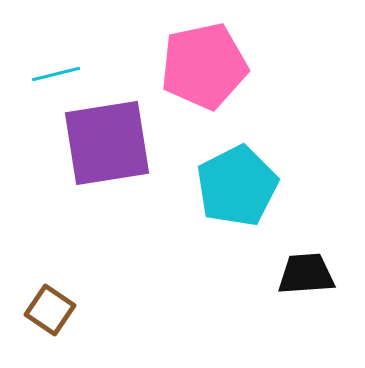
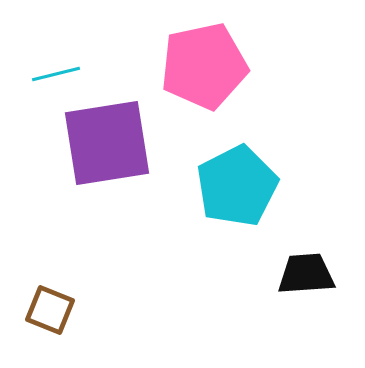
brown square: rotated 12 degrees counterclockwise
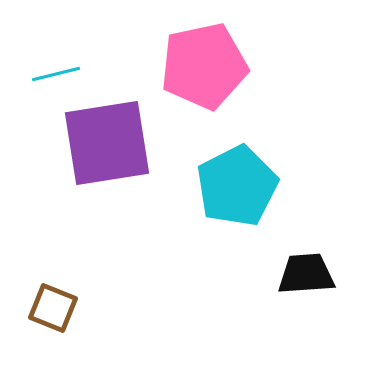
brown square: moved 3 px right, 2 px up
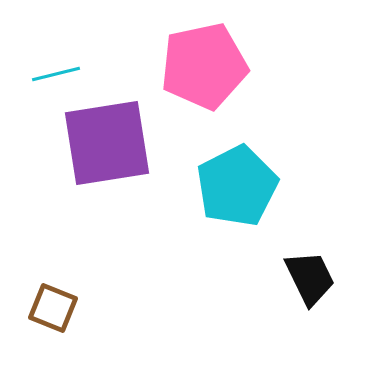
black trapezoid: moved 4 px right, 4 px down; rotated 68 degrees clockwise
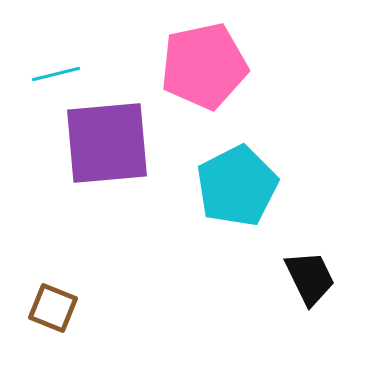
purple square: rotated 4 degrees clockwise
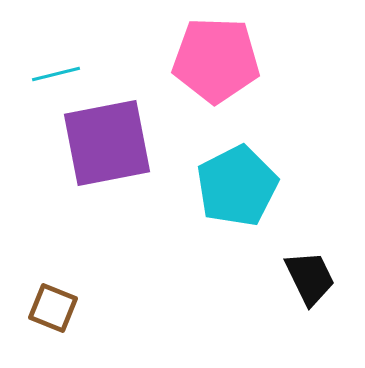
pink pentagon: moved 12 px right, 6 px up; rotated 14 degrees clockwise
purple square: rotated 6 degrees counterclockwise
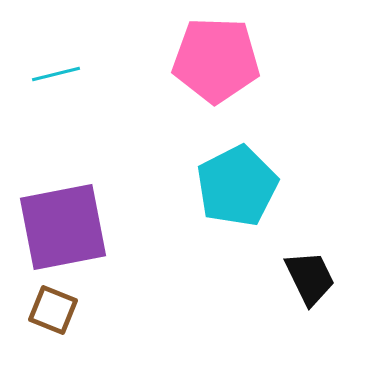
purple square: moved 44 px left, 84 px down
brown square: moved 2 px down
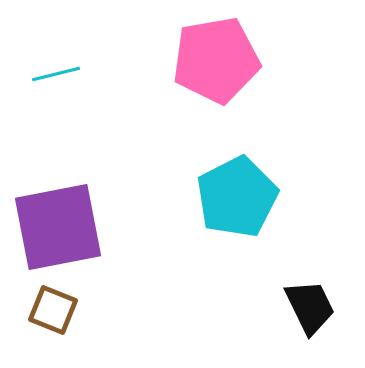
pink pentagon: rotated 12 degrees counterclockwise
cyan pentagon: moved 11 px down
purple square: moved 5 px left
black trapezoid: moved 29 px down
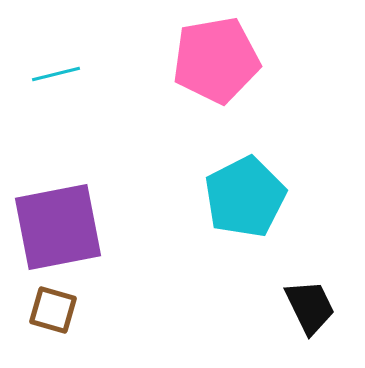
cyan pentagon: moved 8 px right
brown square: rotated 6 degrees counterclockwise
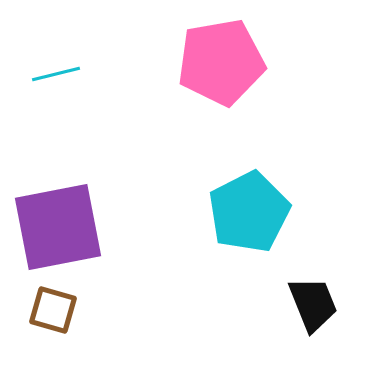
pink pentagon: moved 5 px right, 2 px down
cyan pentagon: moved 4 px right, 15 px down
black trapezoid: moved 3 px right, 3 px up; rotated 4 degrees clockwise
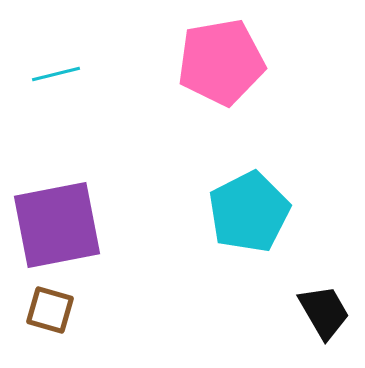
purple square: moved 1 px left, 2 px up
black trapezoid: moved 11 px right, 8 px down; rotated 8 degrees counterclockwise
brown square: moved 3 px left
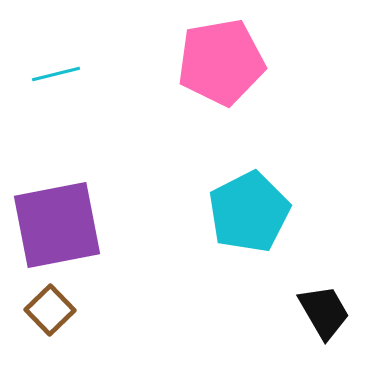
brown square: rotated 30 degrees clockwise
